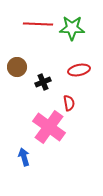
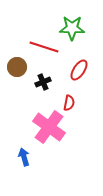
red line: moved 6 px right, 23 px down; rotated 16 degrees clockwise
red ellipse: rotated 45 degrees counterclockwise
red semicircle: rotated 21 degrees clockwise
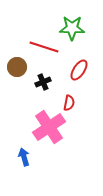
pink cross: rotated 20 degrees clockwise
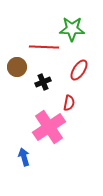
green star: moved 1 px down
red line: rotated 16 degrees counterclockwise
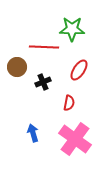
pink cross: moved 26 px right, 12 px down; rotated 20 degrees counterclockwise
blue arrow: moved 9 px right, 24 px up
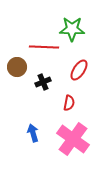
pink cross: moved 2 px left
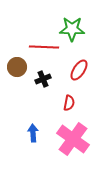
black cross: moved 3 px up
blue arrow: rotated 12 degrees clockwise
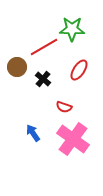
red line: rotated 32 degrees counterclockwise
black cross: rotated 28 degrees counterclockwise
red semicircle: moved 5 px left, 4 px down; rotated 98 degrees clockwise
blue arrow: rotated 30 degrees counterclockwise
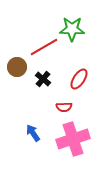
red ellipse: moved 9 px down
red semicircle: rotated 21 degrees counterclockwise
pink cross: rotated 36 degrees clockwise
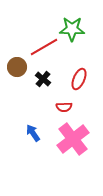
red ellipse: rotated 10 degrees counterclockwise
pink cross: rotated 20 degrees counterclockwise
